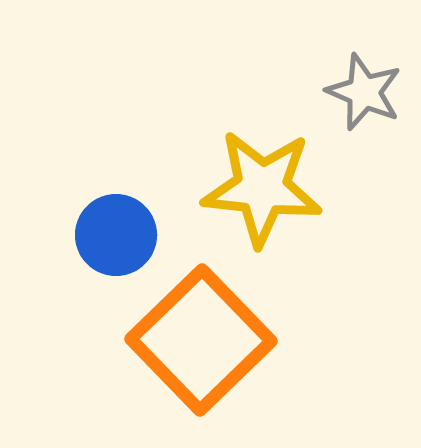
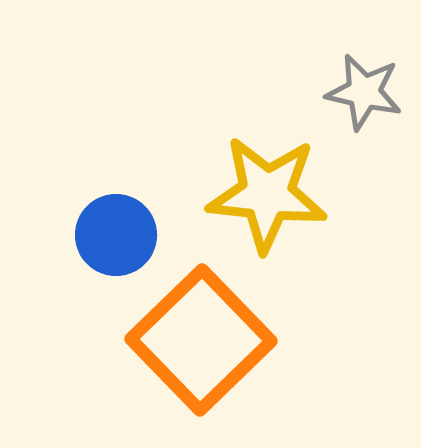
gray star: rotated 10 degrees counterclockwise
yellow star: moved 5 px right, 6 px down
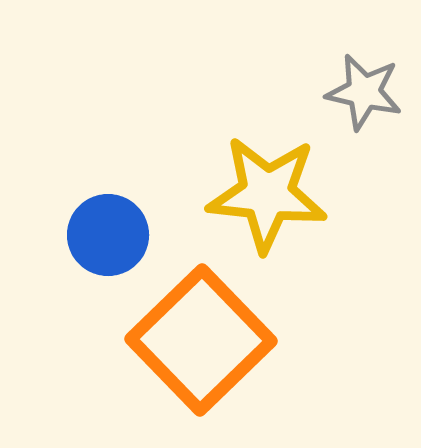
blue circle: moved 8 px left
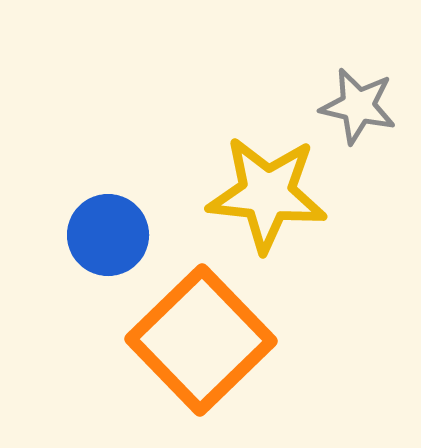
gray star: moved 6 px left, 14 px down
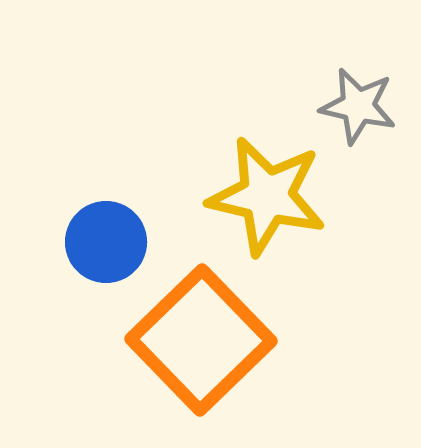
yellow star: moved 2 px down; rotated 7 degrees clockwise
blue circle: moved 2 px left, 7 px down
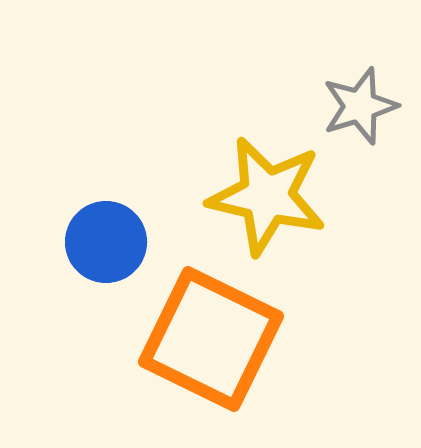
gray star: moved 2 px right; rotated 30 degrees counterclockwise
orange square: moved 10 px right, 1 px up; rotated 20 degrees counterclockwise
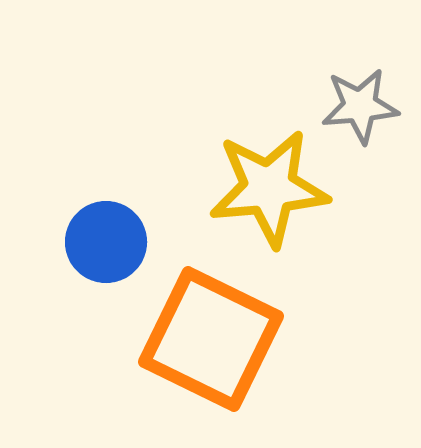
gray star: rotated 12 degrees clockwise
yellow star: moved 2 px right, 8 px up; rotated 18 degrees counterclockwise
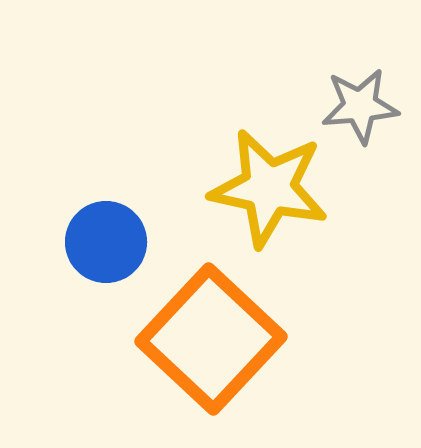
yellow star: rotated 17 degrees clockwise
orange square: rotated 17 degrees clockwise
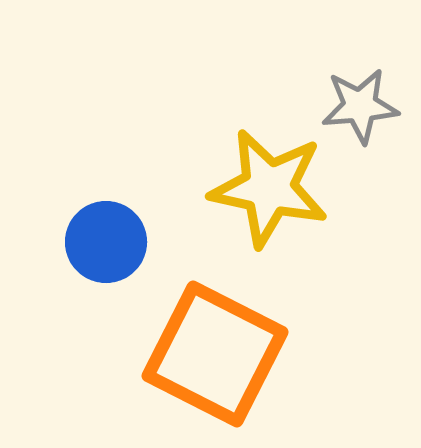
orange square: moved 4 px right, 15 px down; rotated 16 degrees counterclockwise
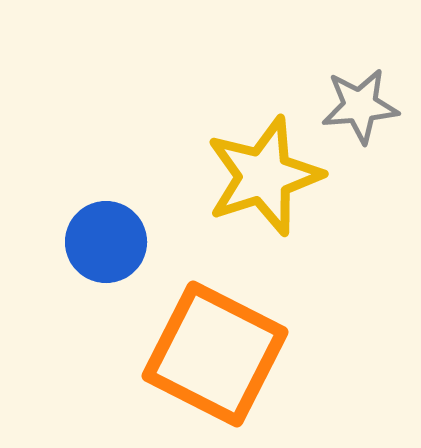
yellow star: moved 5 px left, 12 px up; rotated 30 degrees counterclockwise
